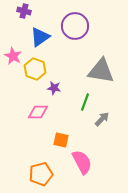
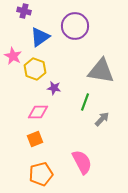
orange square: moved 26 px left, 1 px up; rotated 35 degrees counterclockwise
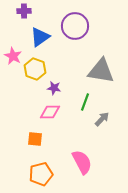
purple cross: rotated 16 degrees counterclockwise
pink diamond: moved 12 px right
orange square: rotated 28 degrees clockwise
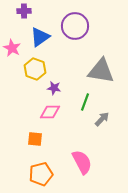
pink star: moved 1 px left, 8 px up
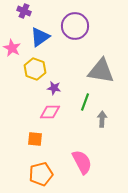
purple cross: rotated 24 degrees clockwise
gray arrow: rotated 42 degrees counterclockwise
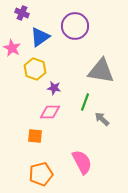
purple cross: moved 2 px left, 2 px down
gray arrow: rotated 49 degrees counterclockwise
orange square: moved 3 px up
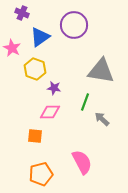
purple circle: moved 1 px left, 1 px up
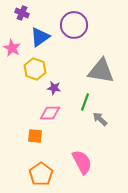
pink diamond: moved 1 px down
gray arrow: moved 2 px left
orange pentagon: rotated 20 degrees counterclockwise
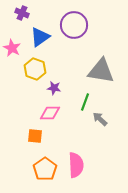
pink semicircle: moved 6 px left, 3 px down; rotated 25 degrees clockwise
orange pentagon: moved 4 px right, 5 px up
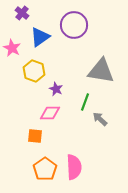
purple cross: rotated 16 degrees clockwise
yellow hexagon: moved 1 px left, 2 px down
purple star: moved 2 px right, 1 px down; rotated 16 degrees clockwise
pink semicircle: moved 2 px left, 2 px down
